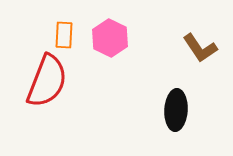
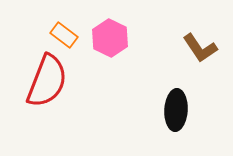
orange rectangle: rotated 56 degrees counterclockwise
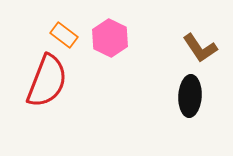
black ellipse: moved 14 px right, 14 px up
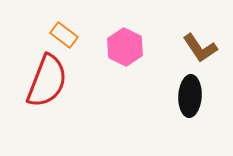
pink hexagon: moved 15 px right, 9 px down
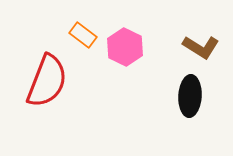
orange rectangle: moved 19 px right
brown L-shape: moved 1 px right, 1 px up; rotated 24 degrees counterclockwise
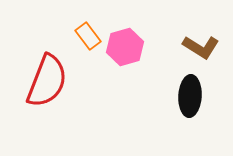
orange rectangle: moved 5 px right, 1 px down; rotated 16 degrees clockwise
pink hexagon: rotated 18 degrees clockwise
